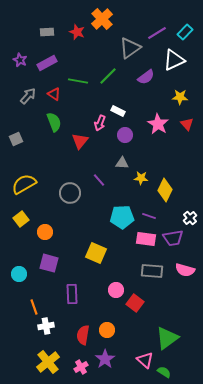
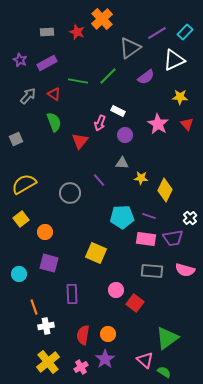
orange circle at (107, 330): moved 1 px right, 4 px down
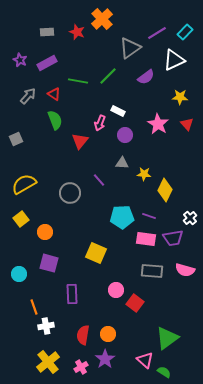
green semicircle at (54, 122): moved 1 px right, 2 px up
yellow star at (141, 178): moved 3 px right, 4 px up
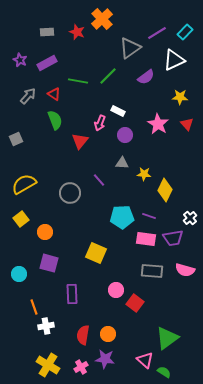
purple star at (105, 359): rotated 30 degrees counterclockwise
yellow cross at (48, 362): moved 3 px down; rotated 20 degrees counterclockwise
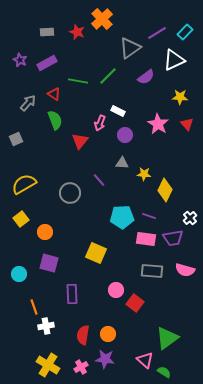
gray arrow at (28, 96): moved 7 px down
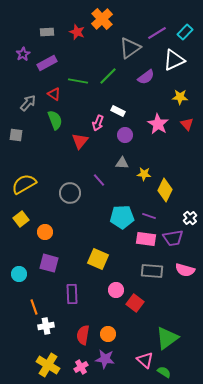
purple star at (20, 60): moved 3 px right, 6 px up; rotated 16 degrees clockwise
pink arrow at (100, 123): moved 2 px left
gray square at (16, 139): moved 4 px up; rotated 32 degrees clockwise
yellow square at (96, 253): moved 2 px right, 6 px down
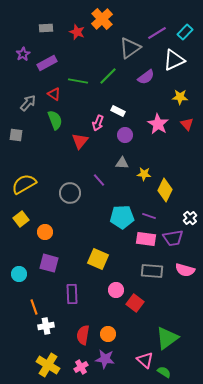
gray rectangle at (47, 32): moved 1 px left, 4 px up
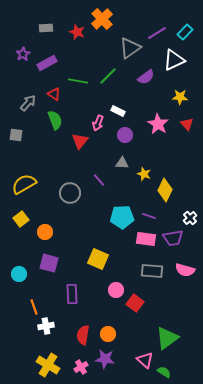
yellow star at (144, 174): rotated 16 degrees clockwise
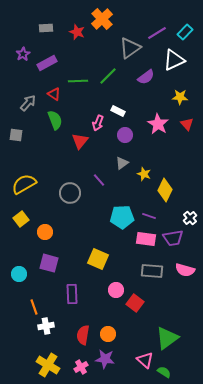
green line at (78, 81): rotated 12 degrees counterclockwise
gray triangle at (122, 163): rotated 40 degrees counterclockwise
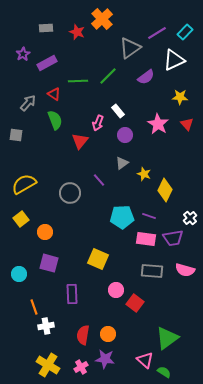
white rectangle at (118, 111): rotated 24 degrees clockwise
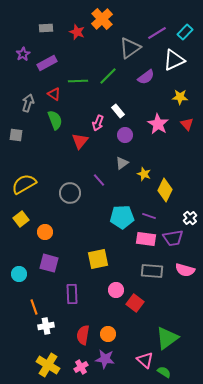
gray arrow at (28, 103): rotated 24 degrees counterclockwise
yellow square at (98, 259): rotated 35 degrees counterclockwise
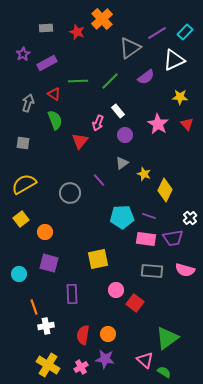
green line at (108, 76): moved 2 px right, 5 px down
gray square at (16, 135): moved 7 px right, 8 px down
